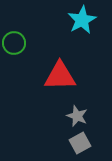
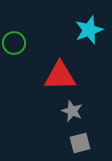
cyan star: moved 7 px right, 10 px down; rotated 8 degrees clockwise
gray star: moved 5 px left, 5 px up
gray square: rotated 15 degrees clockwise
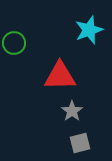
gray star: rotated 15 degrees clockwise
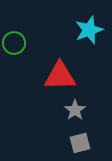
gray star: moved 3 px right, 1 px up
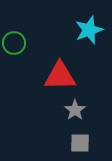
gray square: rotated 15 degrees clockwise
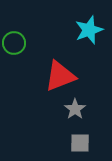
red triangle: rotated 20 degrees counterclockwise
gray star: moved 1 px up
